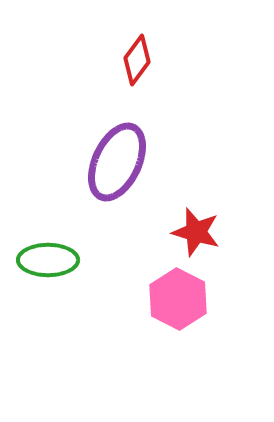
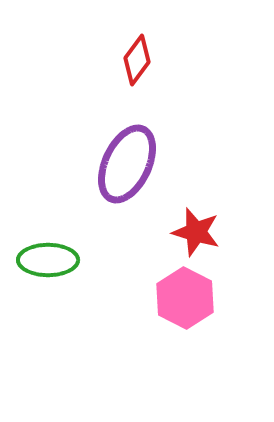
purple ellipse: moved 10 px right, 2 px down
pink hexagon: moved 7 px right, 1 px up
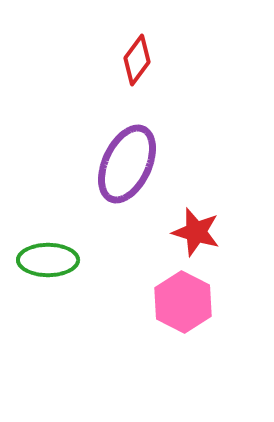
pink hexagon: moved 2 px left, 4 px down
